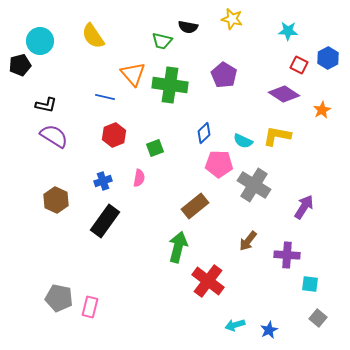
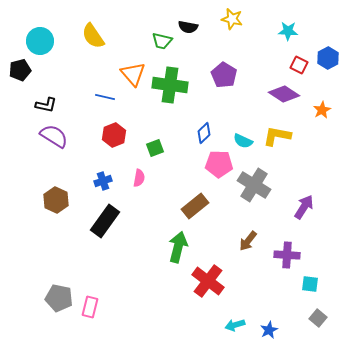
black pentagon: moved 5 px down
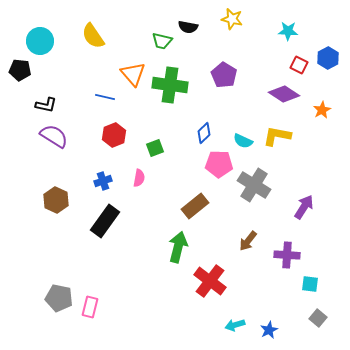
black pentagon: rotated 20 degrees clockwise
red cross: moved 2 px right
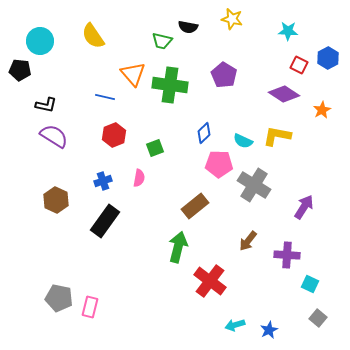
cyan square: rotated 18 degrees clockwise
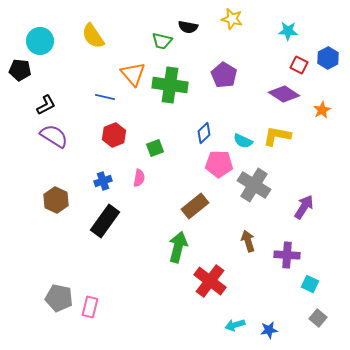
black L-shape: rotated 40 degrees counterclockwise
brown arrow: rotated 125 degrees clockwise
blue star: rotated 18 degrees clockwise
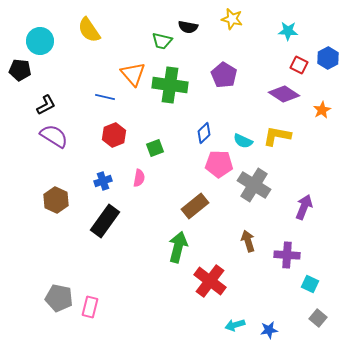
yellow semicircle: moved 4 px left, 6 px up
purple arrow: rotated 10 degrees counterclockwise
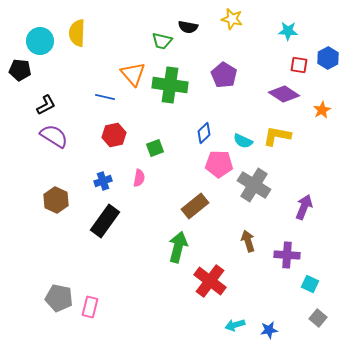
yellow semicircle: moved 12 px left, 3 px down; rotated 36 degrees clockwise
red square: rotated 18 degrees counterclockwise
red hexagon: rotated 10 degrees clockwise
